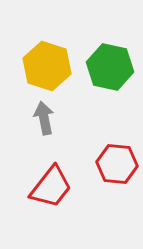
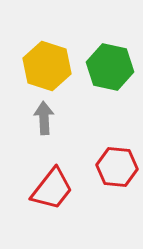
gray arrow: rotated 8 degrees clockwise
red hexagon: moved 3 px down
red trapezoid: moved 1 px right, 2 px down
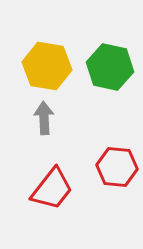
yellow hexagon: rotated 9 degrees counterclockwise
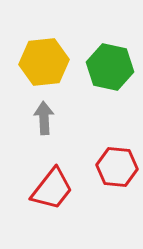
yellow hexagon: moved 3 px left, 4 px up; rotated 15 degrees counterclockwise
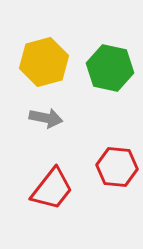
yellow hexagon: rotated 9 degrees counterclockwise
green hexagon: moved 1 px down
gray arrow: moved 2 px right; rotated 104 degrees clockwise
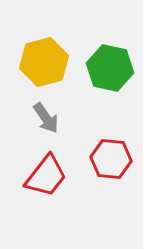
gray arrow: rotated 44 degrees clockwise
red hexagon: moved 6 px left, 8 px up
red trapezoid: moved 6 px left, 13 px up
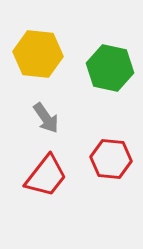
yellow hexagon: moved 6 px left, 8 px up; rotated 21 degrees clockwise
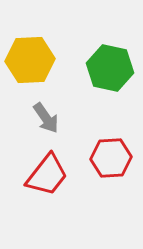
yellow hexagon: moved 8 px left, 6 px down; rotated 9 degrees counterclockwise
red hexagon: moved 1 px up; rotated 9 degrees counterclockwise
red trapezoid: moved 1 px right, 1 px up
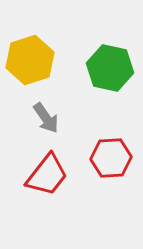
yellow hexagon: rotated 15 degrees counterclockwise
